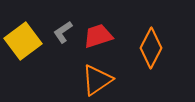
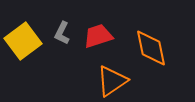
gray L-shape: moved 1 px left, 1 px down; rotated 30 degrees counterclockwise
orange diamond: rotated 39 degrees counterclockwise
orange triangle: moved 15 px right, 1 px down
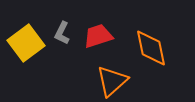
yellow square: moved 3 px right, 2 px down
orange triangle: rotated 8 degrees counterclockwise
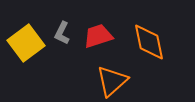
orange diamond: moved 2 px left, 6 px up
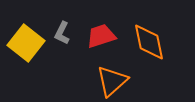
red trapezoid: moved 3 px right
yellow square: rotated 15 degrees counterclockwise
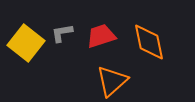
gray L-shape: rotated 55 degrees clockwise
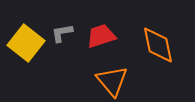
orange diamond: moved 9 px right, 3 px down
orange triangle: rotated 28 degrees counterclockwise
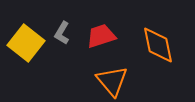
gray L-shape: rotated 50 degrees counterclockwise
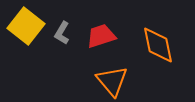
yellow square: moved 17 px up
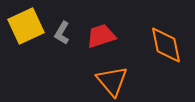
yellow square: rotated 27 degrees clockwise
orange diamond: moved 8 px right
